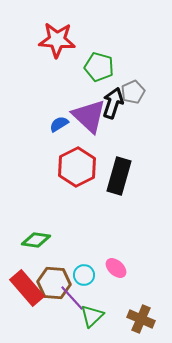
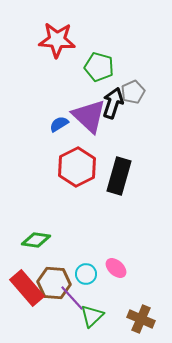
cyan circle: moved 2 px right, 1 px up
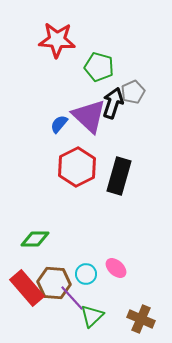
blue semicircle: rotated 18 degrees counterclockwise
green diamond: moved 1 px left, 1 px up; rotated 8 degrees counterclockwise
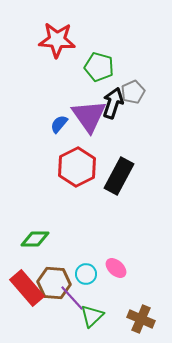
purple triangle: rotated 12 degrees clockwise
black rectangle: rotated 12 degrees clockwise
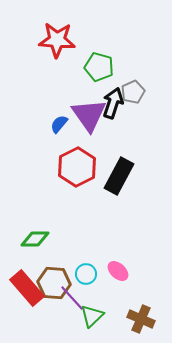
purple triangle: moved 1 px up
pink ellipse: moved 2 px right, 3 px down
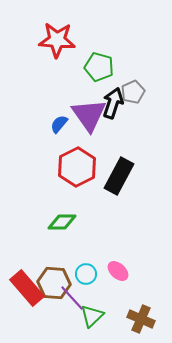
green diamond: moved 27 px right, 17 px up
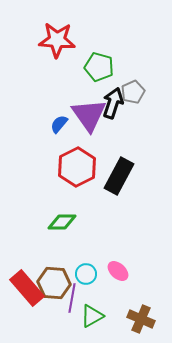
purple line: rotated 52 degrees clockwise
green triangle: rotated 15 degrees clockwise
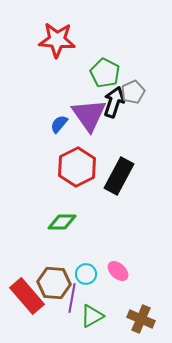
green pentagon: moved 6 px right, 6 px down; rotated 12 degrees clockwise
black arrow: moved 1 px right, 1 px up
red rectangle: moved 8 px down
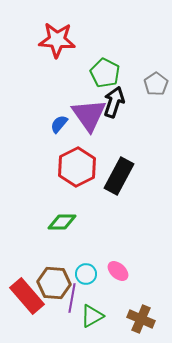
gray pentagon: moved 23 px right, 8 px up; rotated 10 degrees counterclockwise
